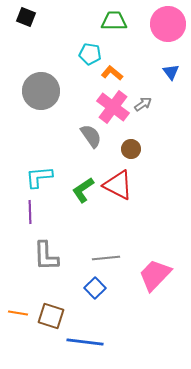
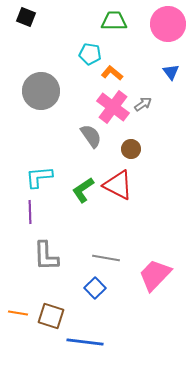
gray line: rotated 16 degrees clockwise
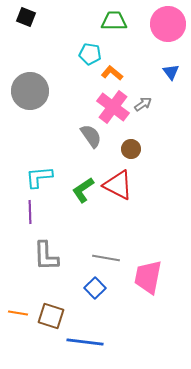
gray circle: moved 11 px left
pink trapezoid: moved 7 px left, 2 px down; rotated 33 degrees counterclockwise
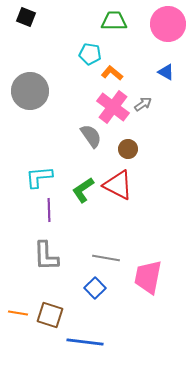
blue triangle: moved 5 px left; rotated 24 degrees counterclockwise
brown circle: moved 3 px left
purple line: moved 19 px right, 2 px up
brown square: moved 1 px left, 1 px up
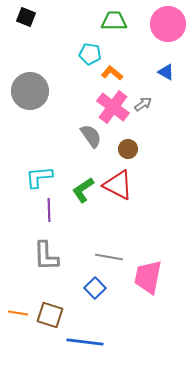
gray line: moved 3 px right, 1 px up
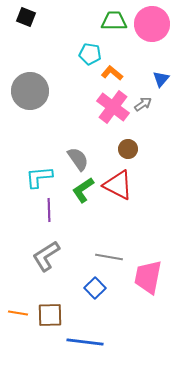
pink circle: moved 16 px left
blue triangle: moved 5 px left, 7 px down; rotated 42 degrees clockwise
gray semicircle: moved 13 px left, 23 px down
gray L-shape: rotated 60 degrees clockwise
brown square: rotated 20 degrees counterclockwise
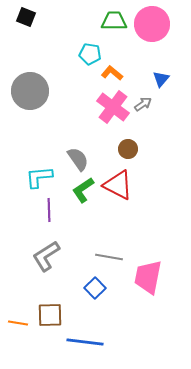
orange line: moved 10 px down
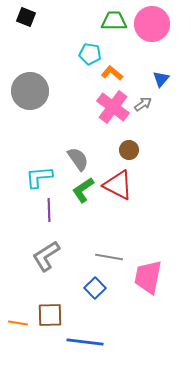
brown circle: moved 1 px right, 1 px down
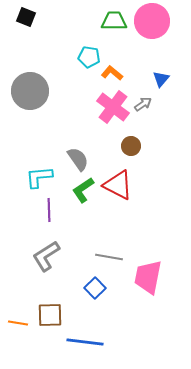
pink circle: moved 3 px up
cyan pentagon: moved 1 px left, 3 px down
brown circle: moved 2 px right, 4 px up
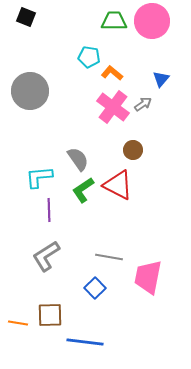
brown circle: moved 2 px right, 4 px down
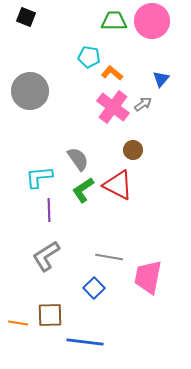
blue square: moved 1 px left
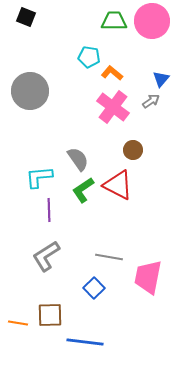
gray arrow: moved 8 px right, 3 px up
